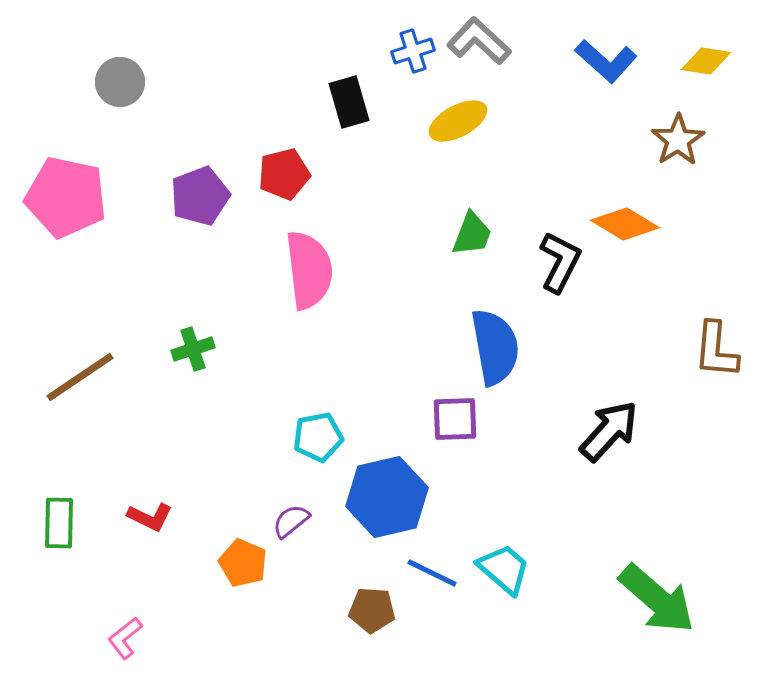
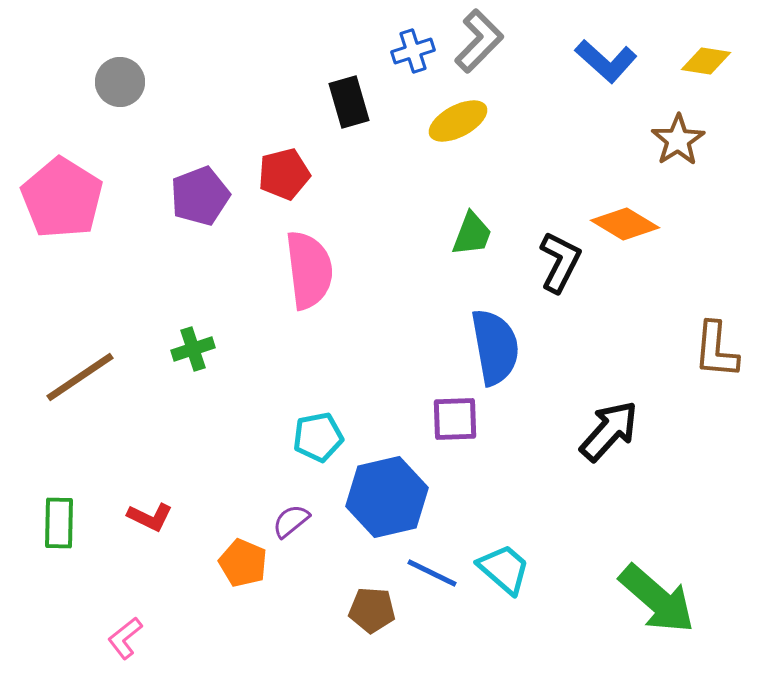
gray L-shape: rotated 92 degrees clockwise
pink pentagon: moved 4 px left, 1 px down; rotated 20 degrees clockwise
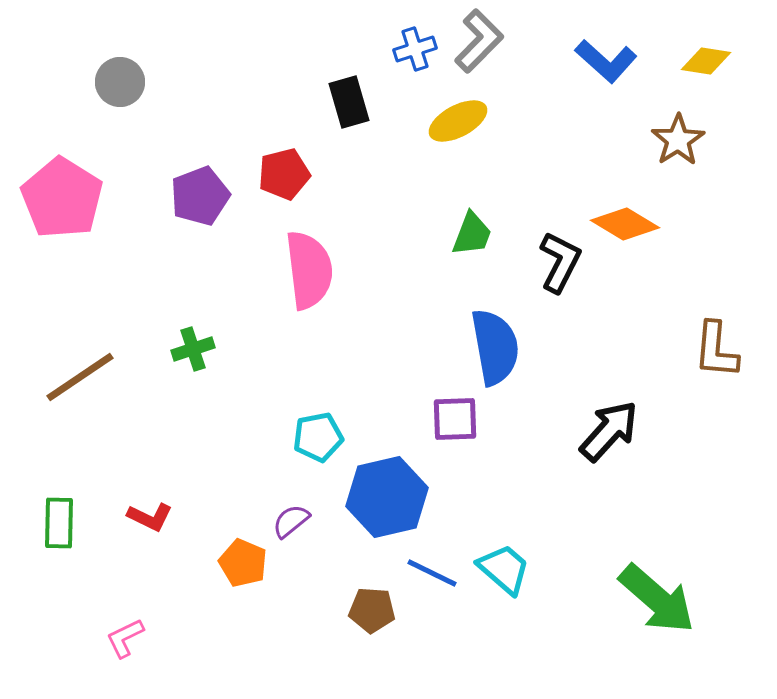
blue cross: moved 2 px right, 2 px up
pink L-shape: rotated 12 degrees clockwise
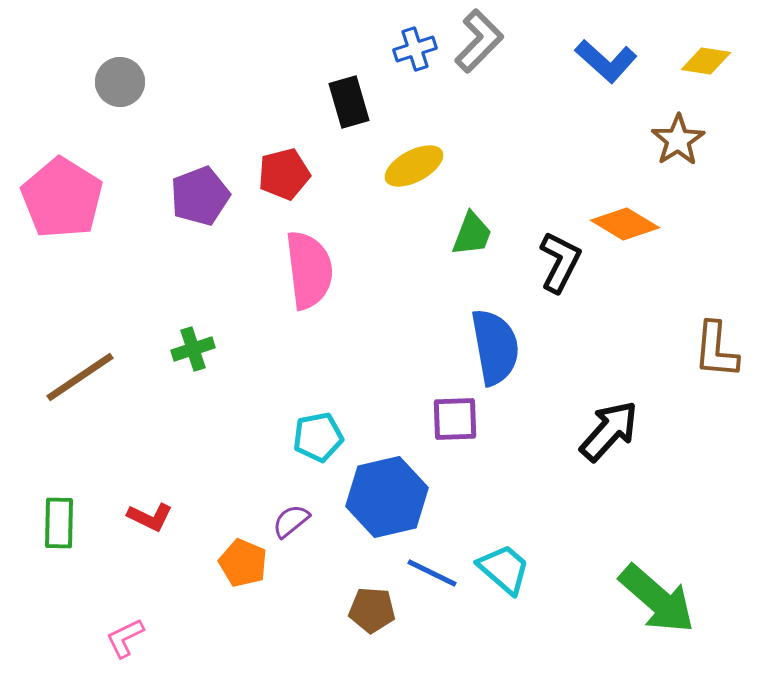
yellow ellipse: moved 44 px left, 45 px down
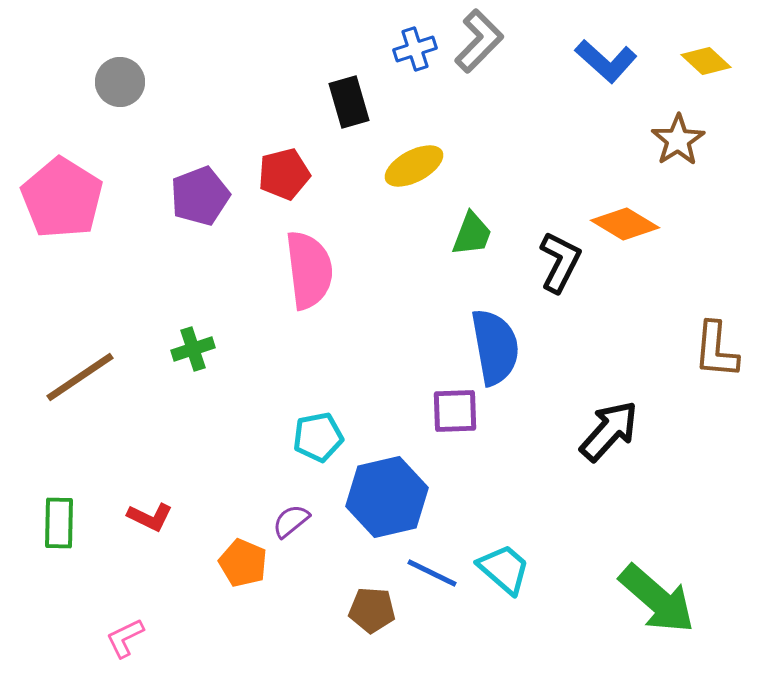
yellow diamond: rotated 33 degrees clockwise
purple square: moved 8 px up
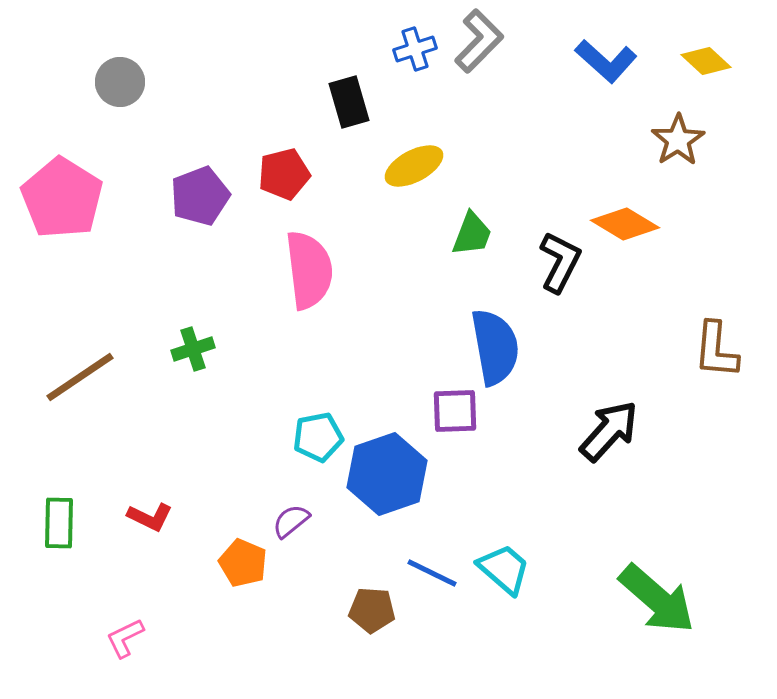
blue hexagon: moved 23 px up; rotated 6 degrees counterclockwise
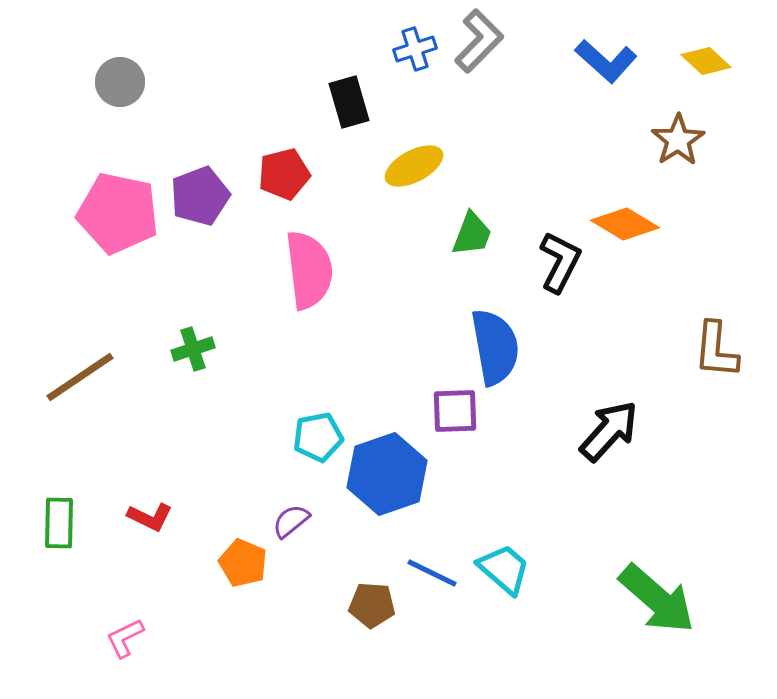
pink pentagon: moved 56 px right, 15 px down; rotated 20 degrees counterclockwise
brown pentagon: moved 5 px up
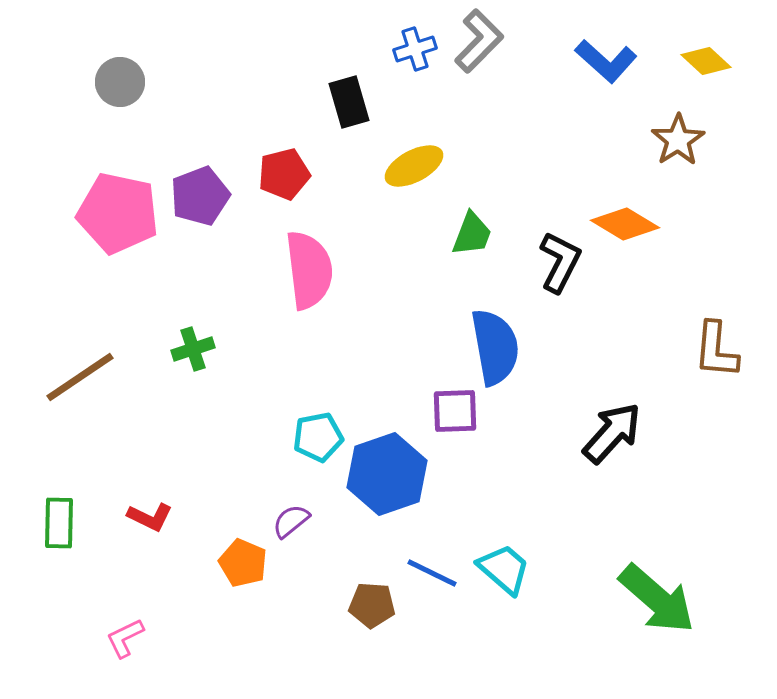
black arrow: moved 3 px right, 2 px down
